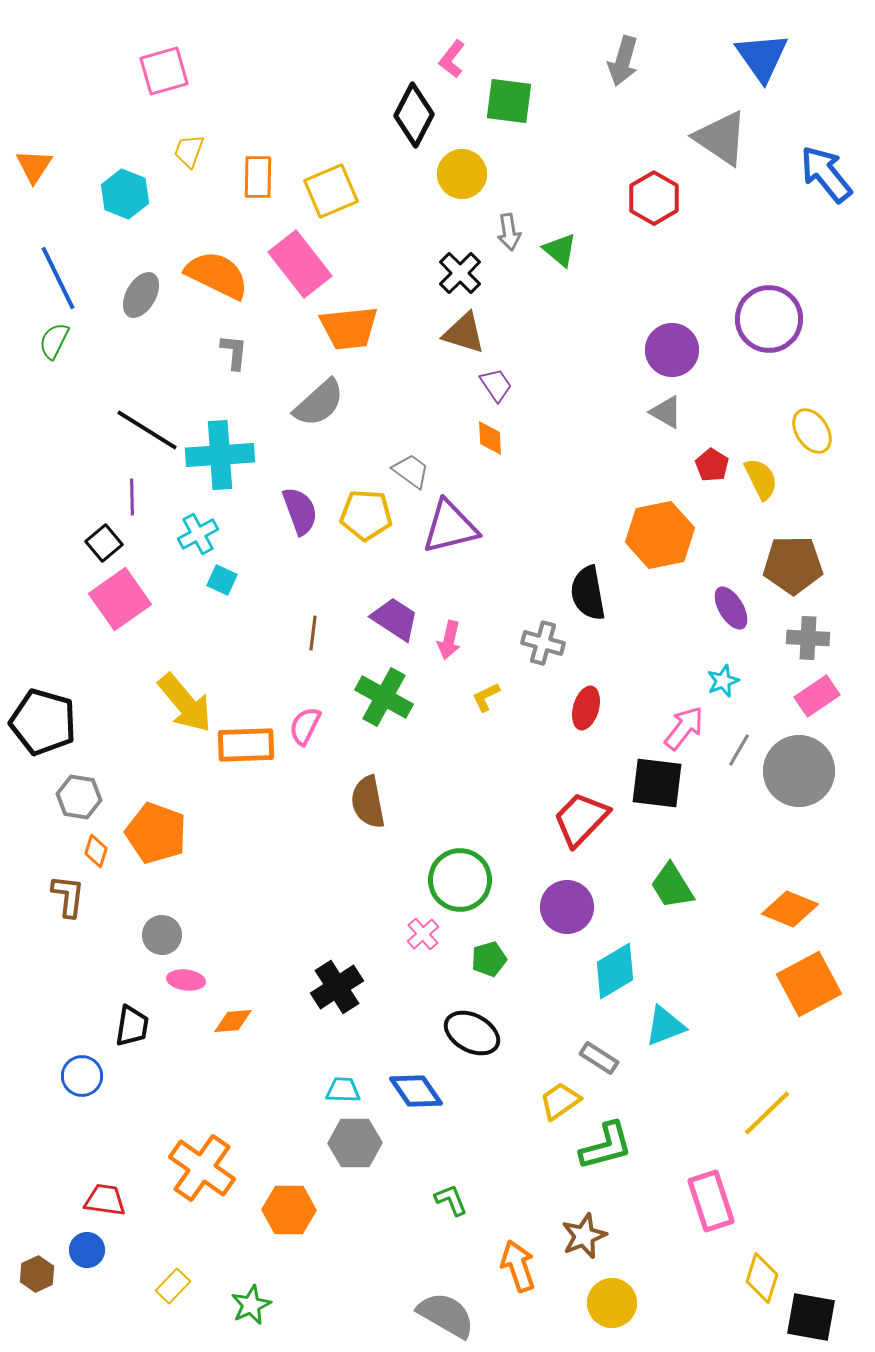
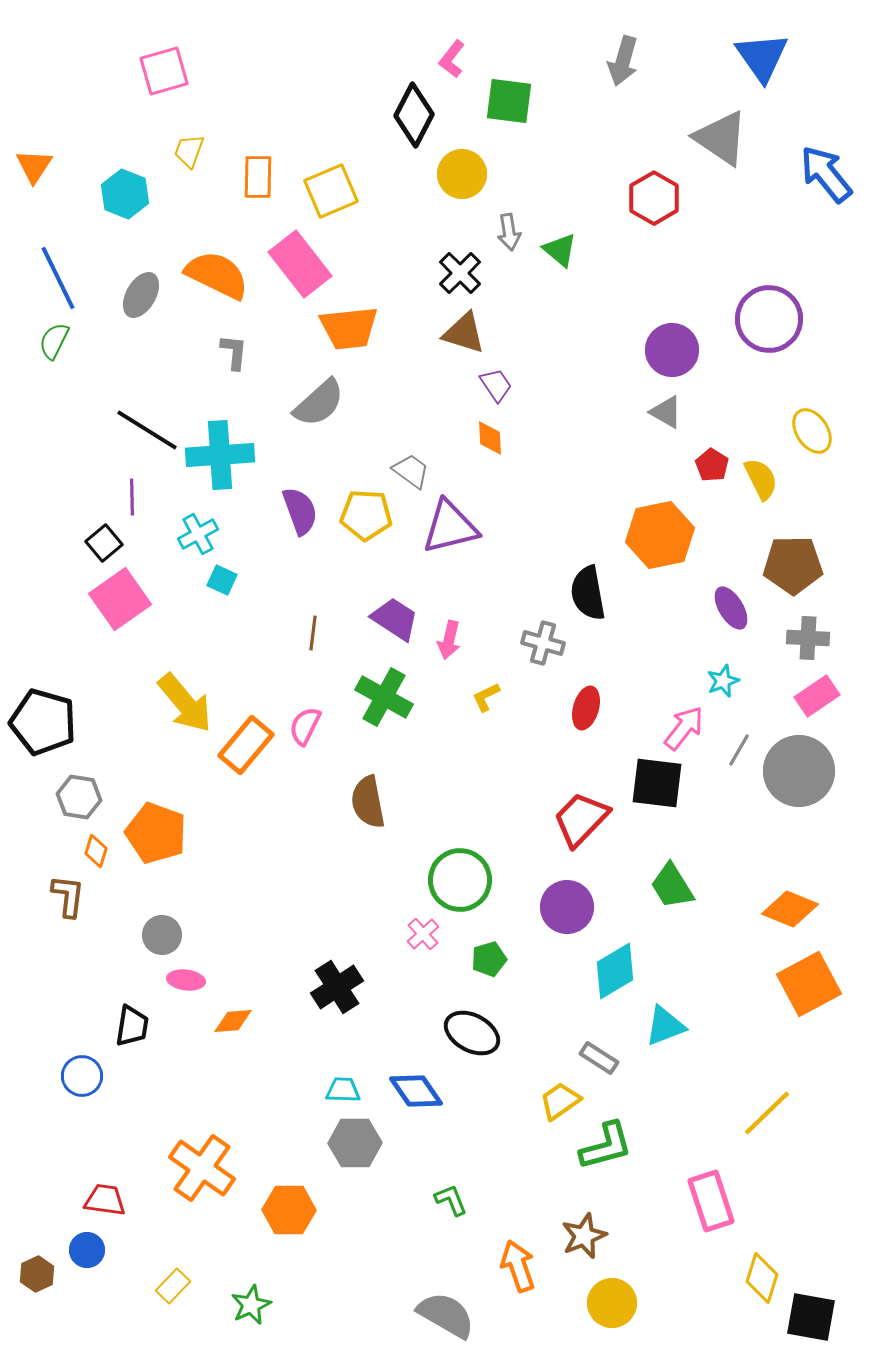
orange rectangle at (246, 745): rotated 48 degrees counterclockwise
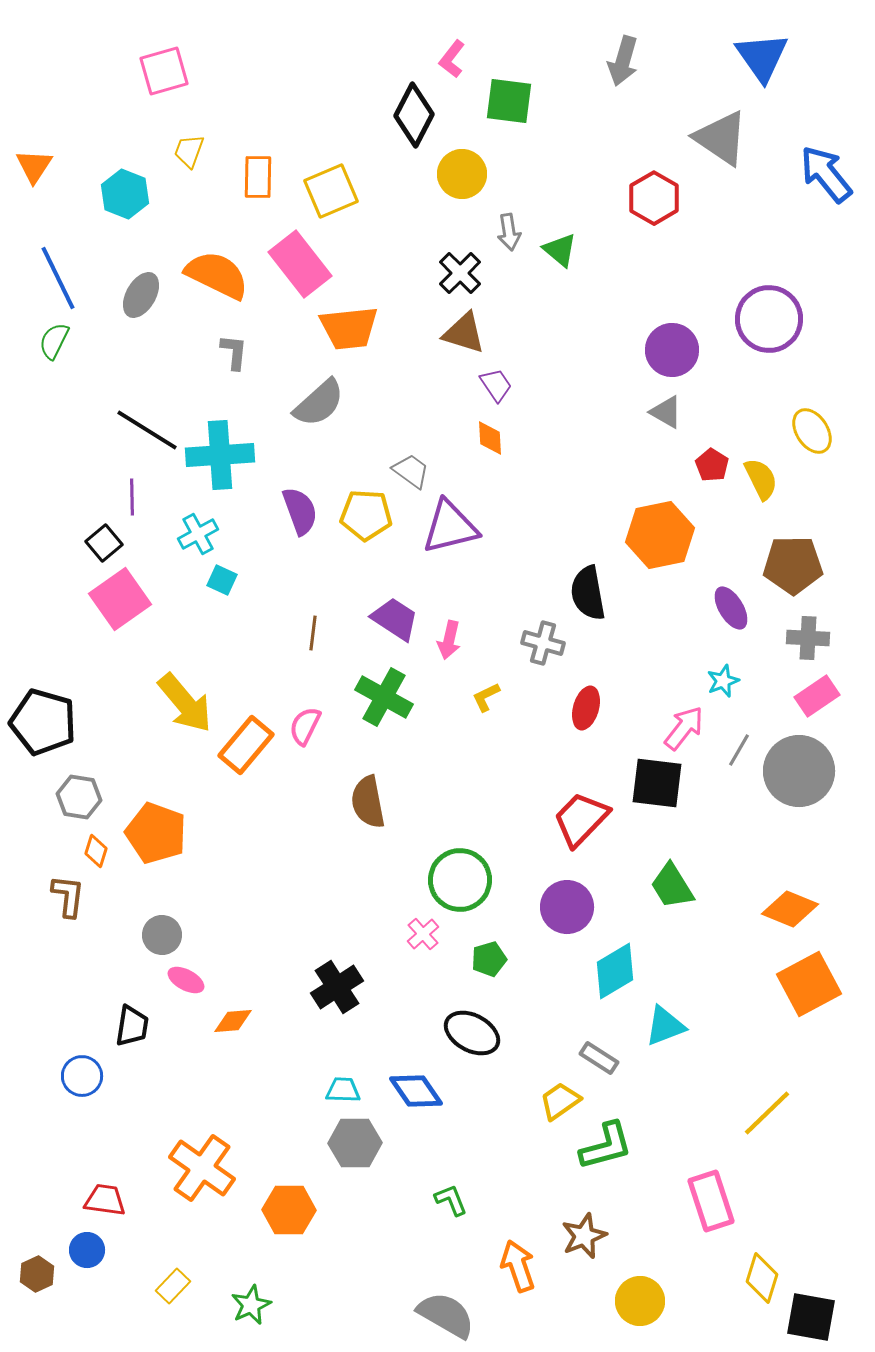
pink ellipse at (186, 980): rotated 21 degrees clockwise
yellow circle at (612, 1303): moved 28 px right, 2 px up
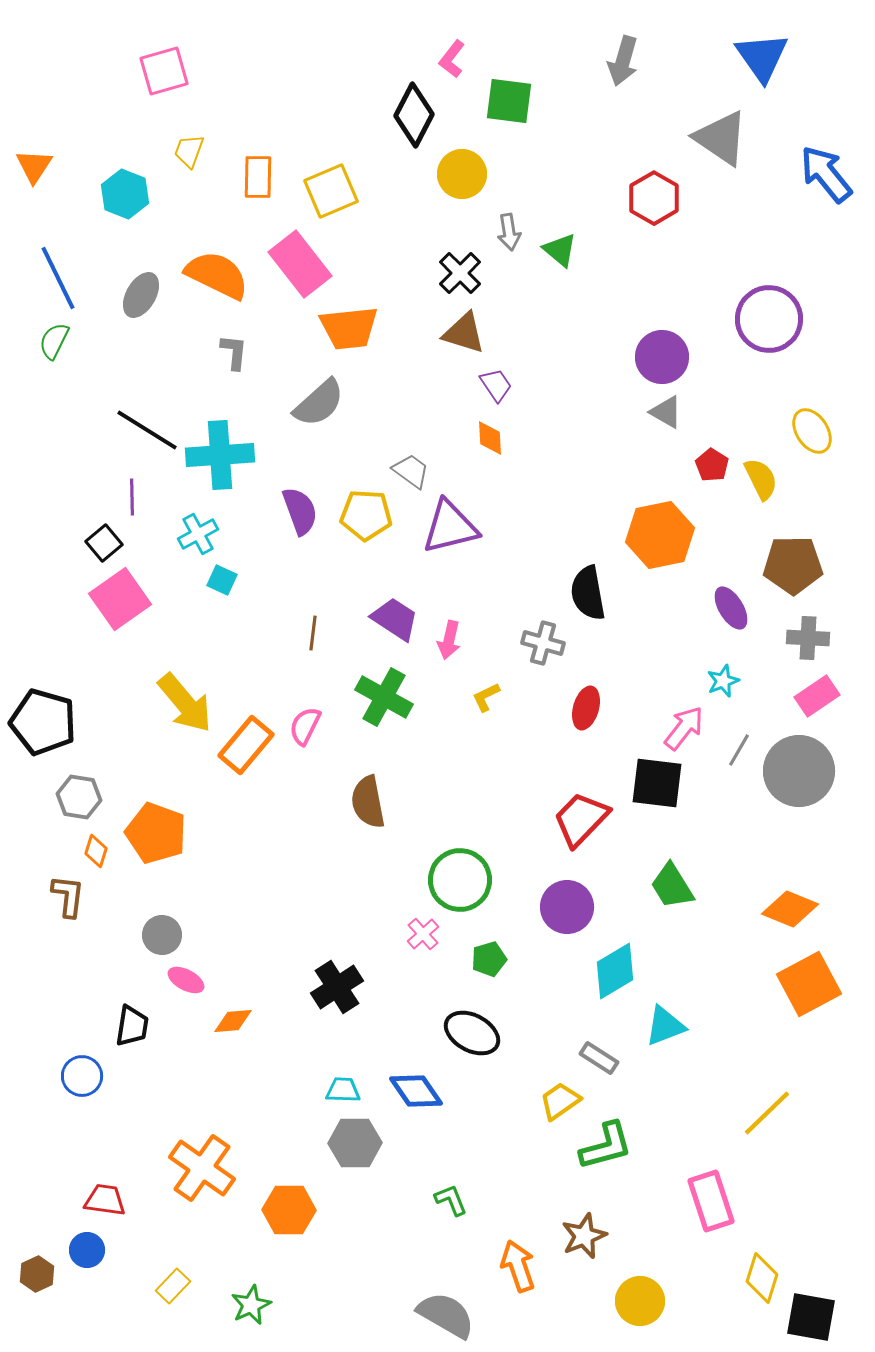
purple circle at (672, 350): moved 10 px left, 7 px down
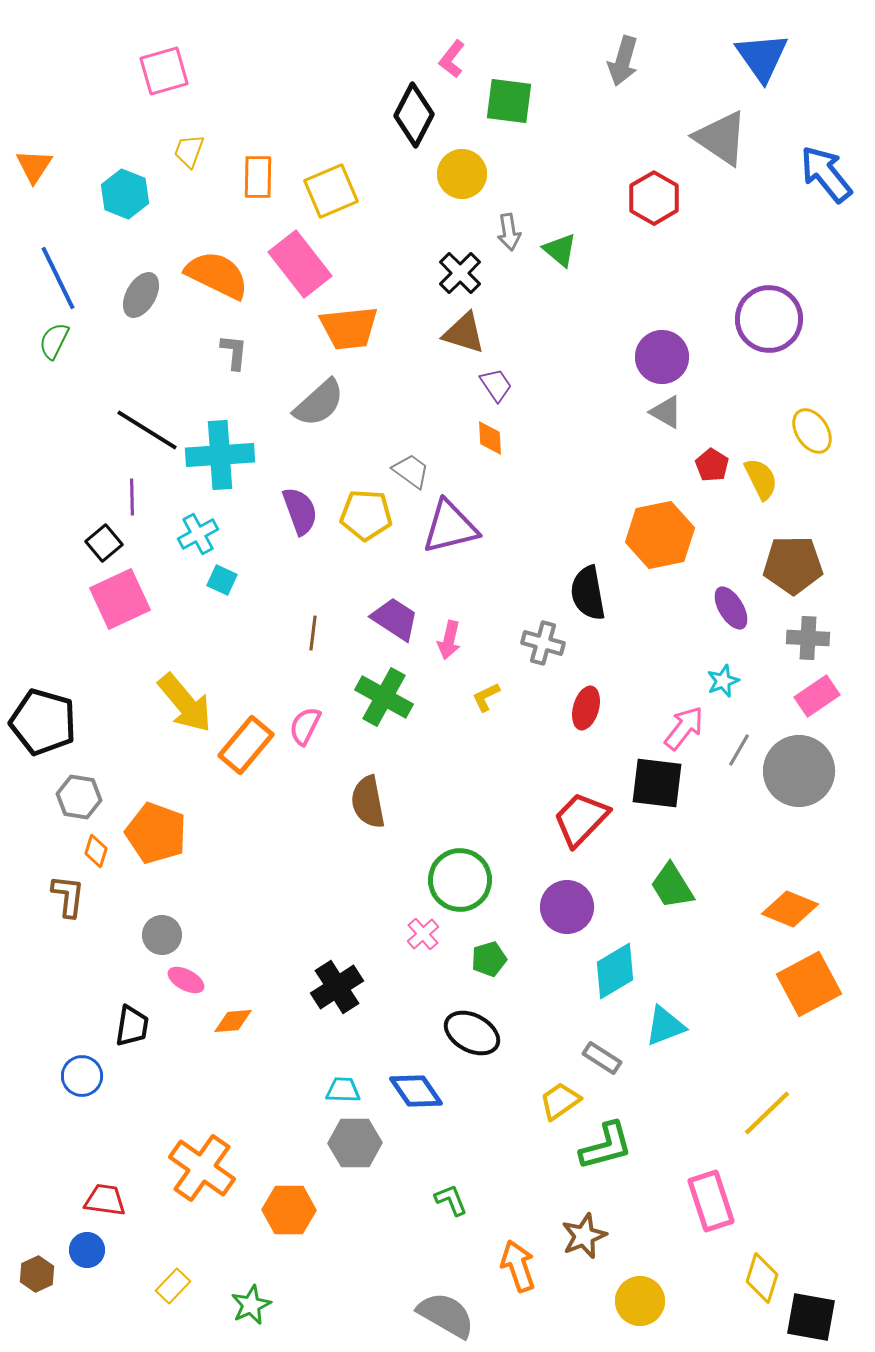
pink square at (120, 599): rotated 10 degrees clockwise
gray rectangle at (599, 1058): moved 3 px right
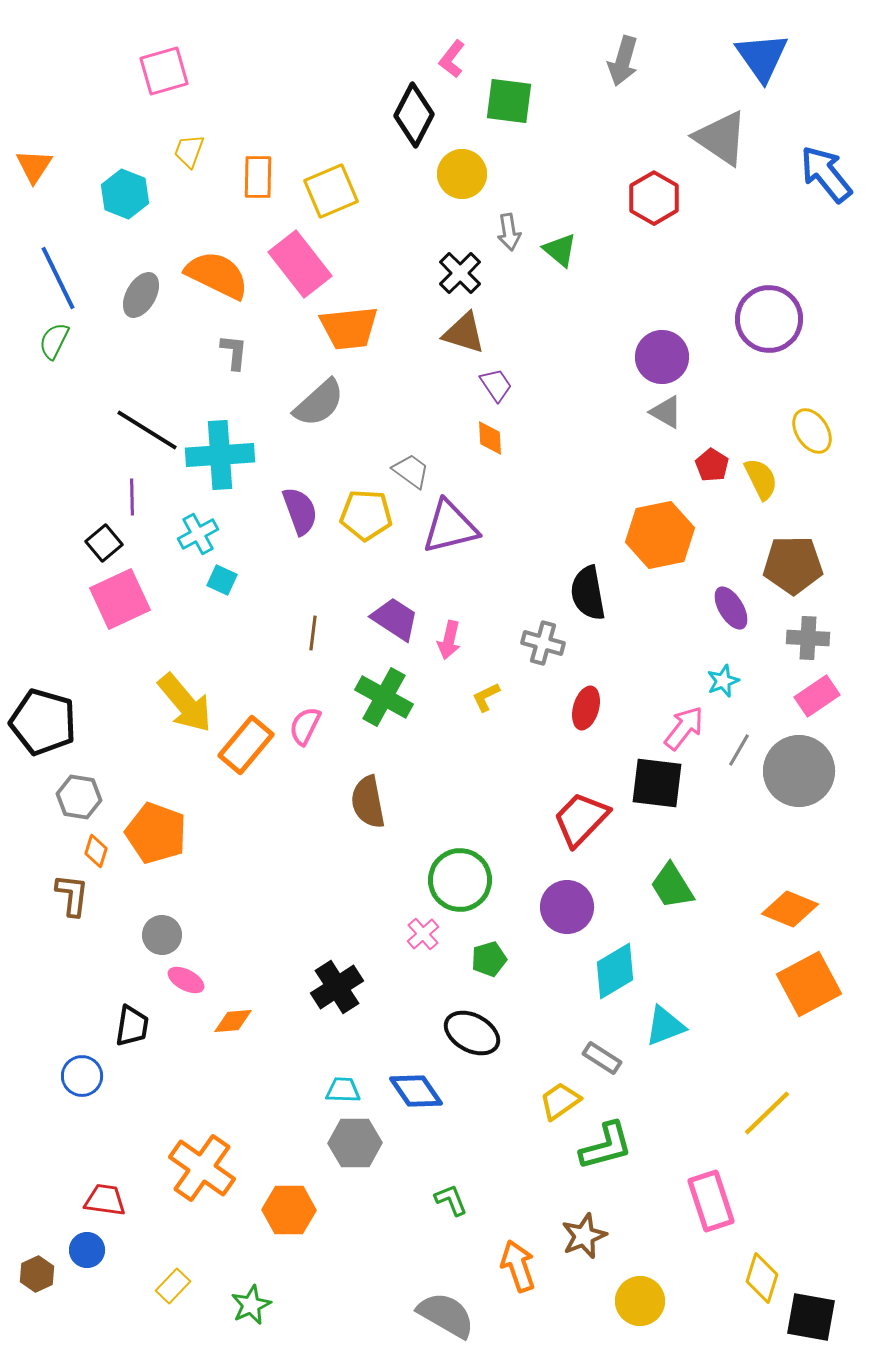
brown L-shape at (68, 896): moved 4 px right, 1 px up
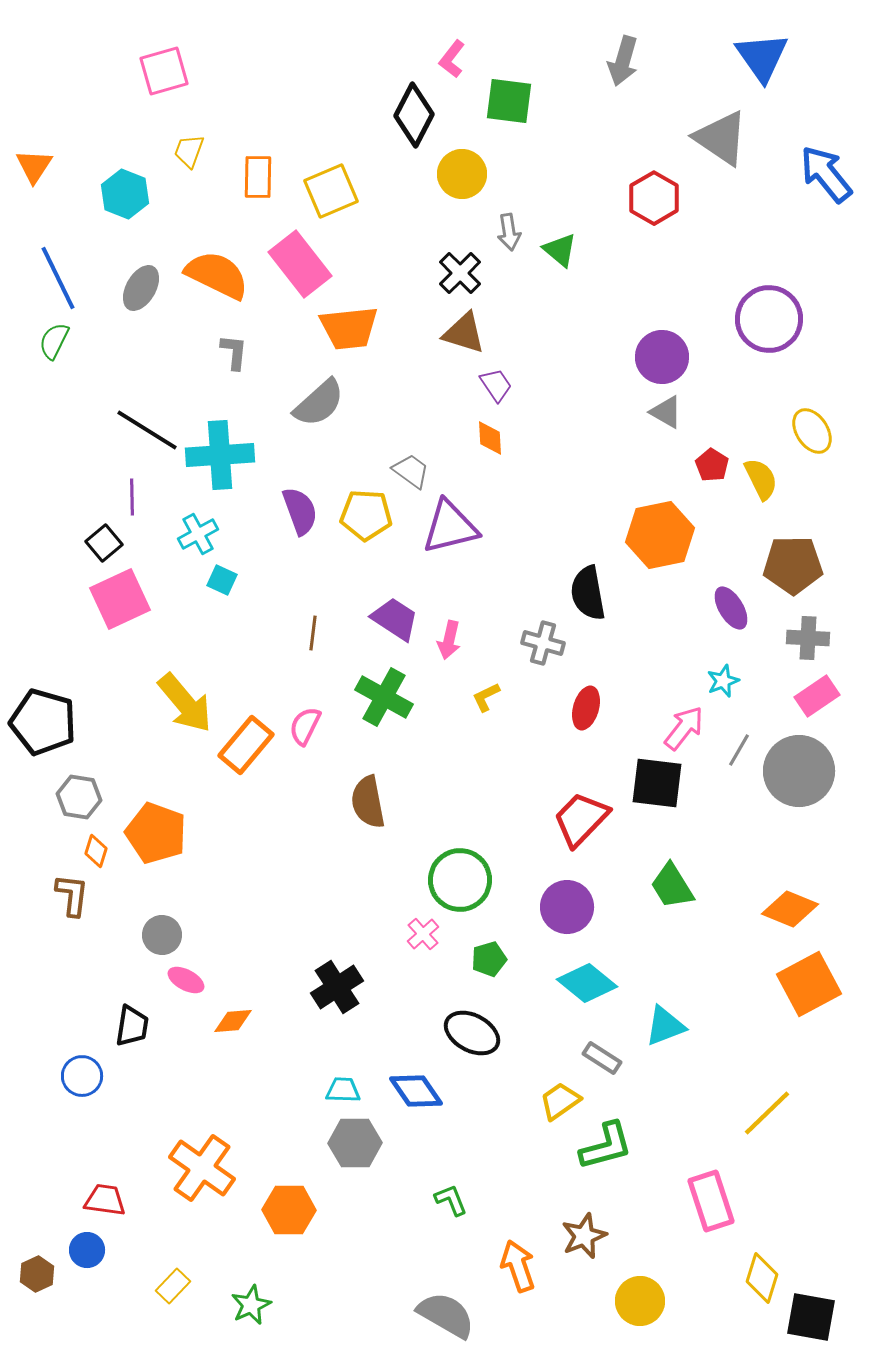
gray ellipse at (141, 295): moved 7 px up
cyan diamond at (615, 971): moved 28 px left, 12 px down; rotated 70 degrees clockwise
